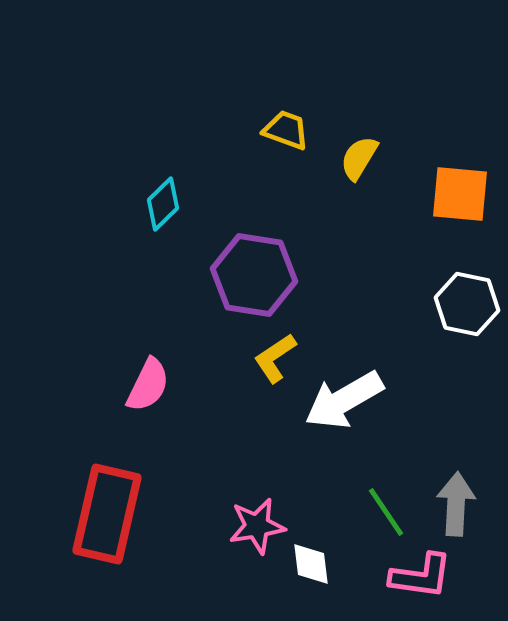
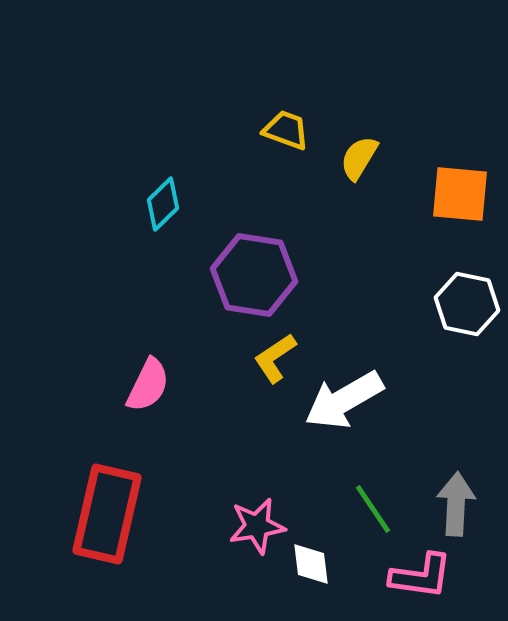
green line: moved 13 px left, 3 px up
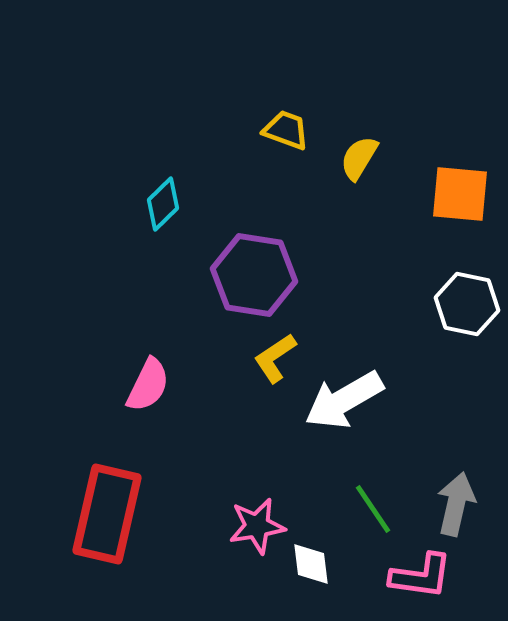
gray arrow: rotated 10 degrees clockwise
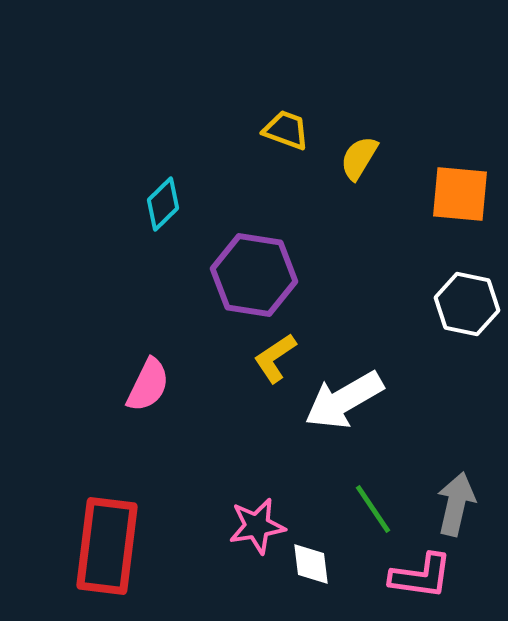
red rectangle: moved 32 px down; rotated 6 degrees counterclockwise
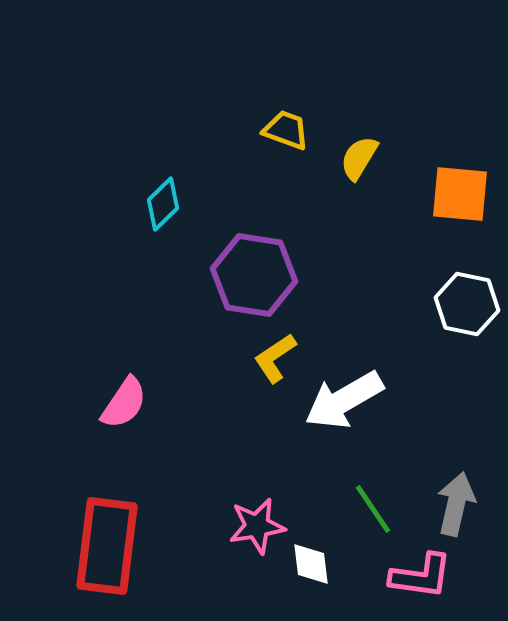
pink semicircle: moved 24 px left, 18 px down; rotated 8 degrees clockwise
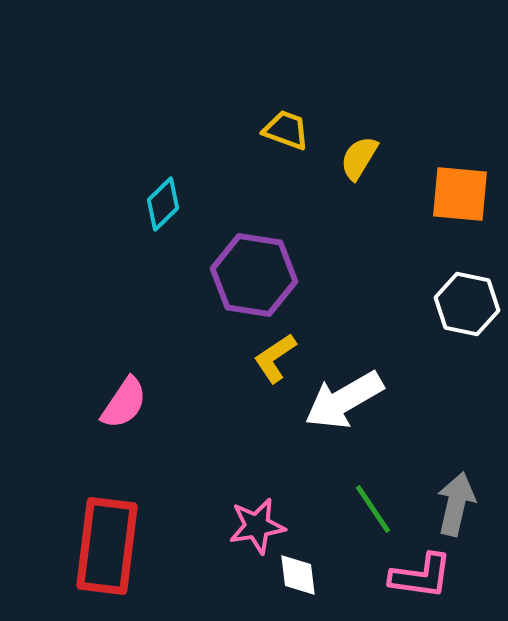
white diamond: moved 13 px left, 11 px down
